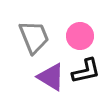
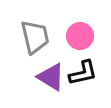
gray trapezoid: moved 1 px right; rotated 9 degrees clockwise
black L-shape: moved 3 px left, 2 px down
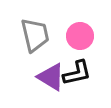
gray trapezoid: moved 2 px up
black L-shape: moved 6 px left
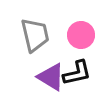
pink circle: moved 1 px right, 1 px up
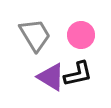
gray trapezoid: rotated 18 degrees counterclockwise
black L-shape: moved 1 px right, 1 px down
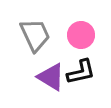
gray trapezoid: rotated 6 degrees clockwise
black L-shape: moved 3 px right, 2 px up
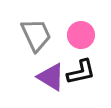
gray trapezoid: moved 1 px right
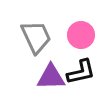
gray trapezoid: moved 2 px down
purple triangle: rotated 32 degrees counterclockwise
